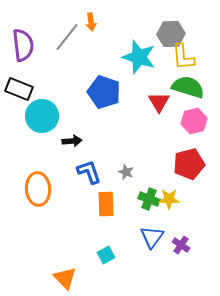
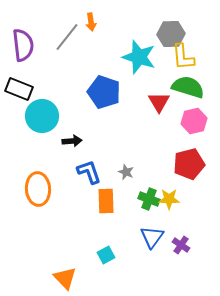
orange rectangle: moved 3 px up
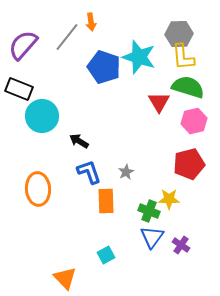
gray hexagon: moved 8 px right
purple semicircle: rotated 132 degrees counterclockwise
blue pentagon: moved 25 px up
black arrow: moved 7 px right; rotated 144 degrees counterclockwise
gray star: rotated 21 degrees clockwise
green cross: moved 12 px down
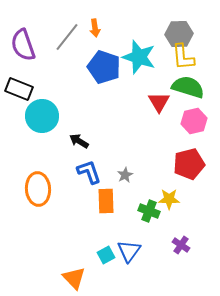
orange arrow: moved 4 px right, 6 px down
purple semicircle: rotated 60 degrees counterclockwise
gray star: moved 1 px left, 3 px down
blue triangle: moved 23 px left, 14 px down
orange triangle: moved 9 px right
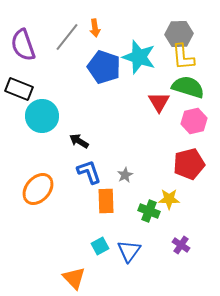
orange ellipse: rotated 44 degrees clockwise
cyan square: moved 6 px left, 9 px up
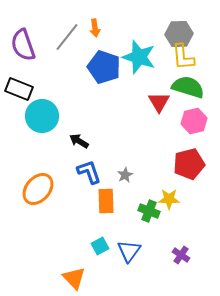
purple cross: moved 10 px down
